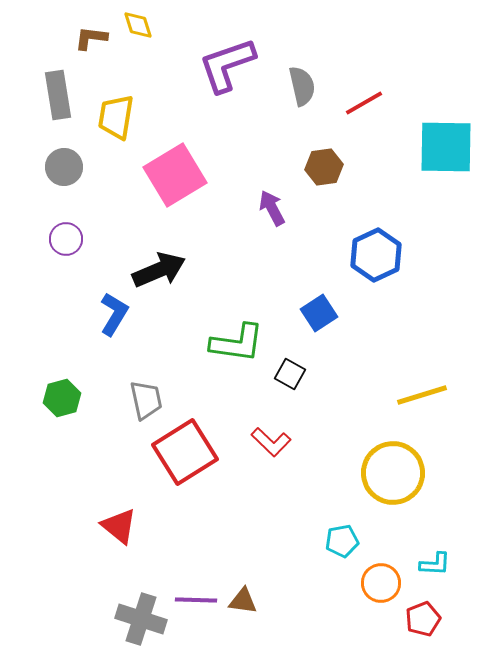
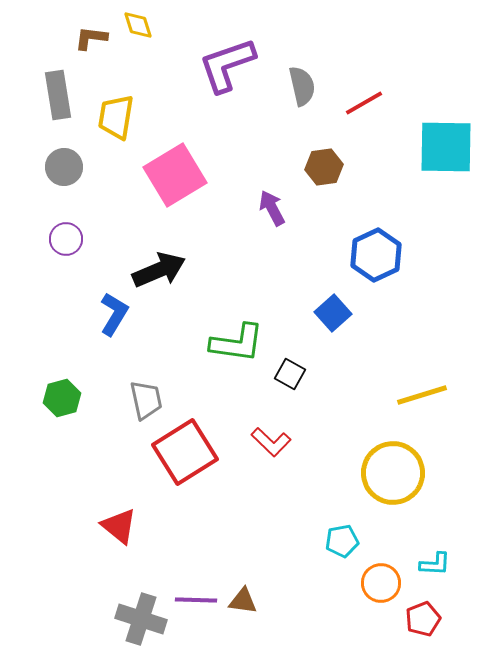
blue square: moved 14 px right; rotated 9 degrees counterclockwise
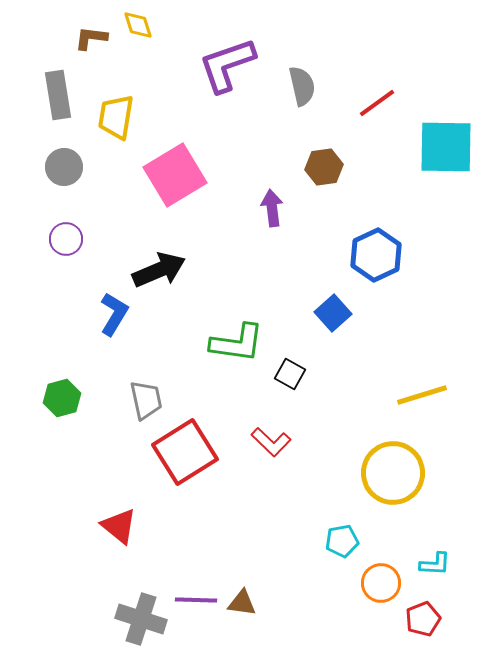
red line: moved 13 px right; rotated 6 degrees counterclockwise
purple arrow: rotated 21 degrees clockwise
brown triangle: moved 1 px left, 2 px down
